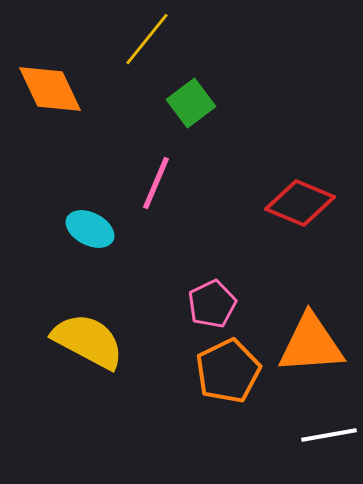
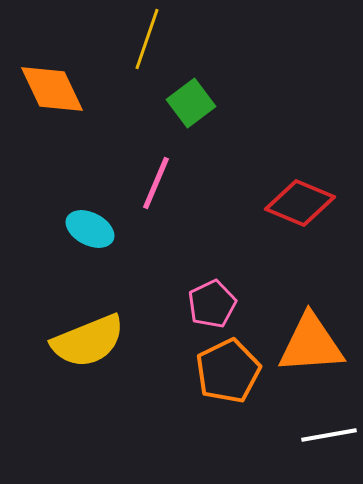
yellow line: rotated 20 degrees counterclockwise
orange diamond: moved 2 px right
yellow semicircle: rotated 130 degrees clockwise
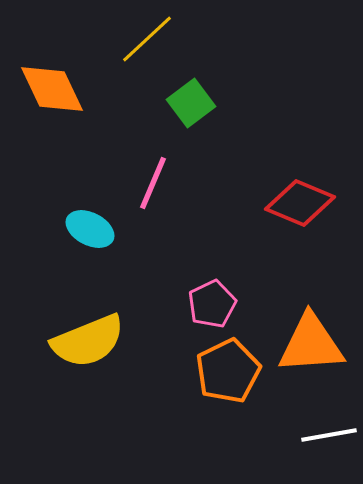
yellow line: rotated 28 degrees clockwise
pink line: moved 3 px left
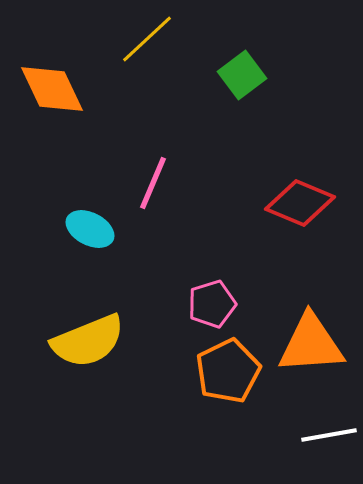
green square: moved 51 px right, 28 px up
pink pentagon: rotated 9 degrees clockwise
